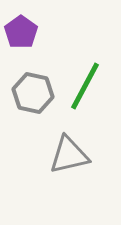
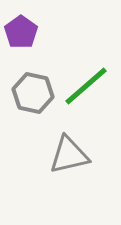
green line: moved 1 px right; rotated 21 degrees clockwise
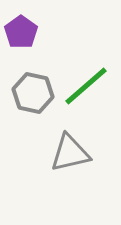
gray triangle: moved 1 px right, 2 px up
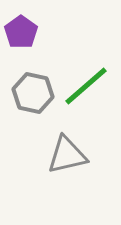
gray triangle: moved 3 px left, 2 px down
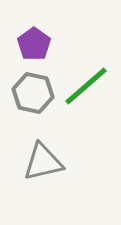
purple pentagon: moved 13 px right, 12 px down
gray triangle: moved 24 px left, 7 px down
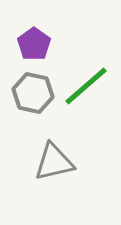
gray triangle: moved 11 px right
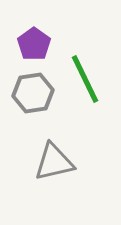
green line: moved 1 px left, 7 px up; rotated 75 degrees counterclockwise
gray hexagon: rotated 21 degrees counterclockwise
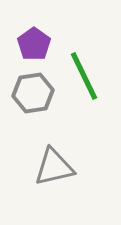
green line: moved 1 px left, 3 px up
gray triangle: moved 5 px down
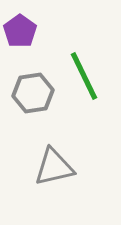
purple pentagon: moved 14 px left, 13 px up
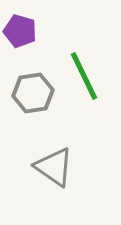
purple pentagon: rotated 20 degrees counterclockwise
gray triangle: rotated 48 degrees clockwise
